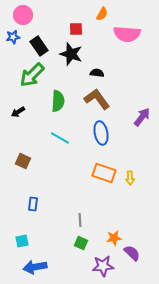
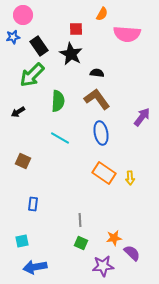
black star: rotated 10 degrees clockwise
orange rectangle: rotated 15 degrees clockwise
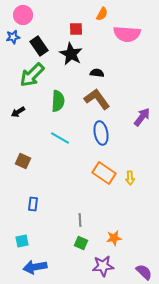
purple semicircle: moved 12 px right, 19 px down
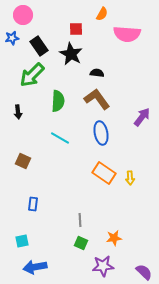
blue star: moved 1 px left, 1 px down
black arrow: rotated 64 degrees counterclockwise
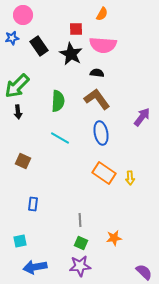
pink semicircle: moved 24 px left, 11 px down
green arrow: moved 15 px left, 11 px down
cyan square: moved 2 px left
purple star: moved 23 px left
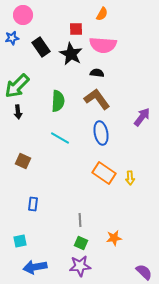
black rectangle: moved 2 px right, 1 px down
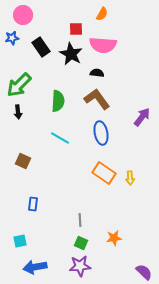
green arrow: moved 2 px right, 1 px up
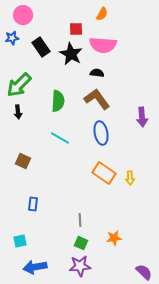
purple arrow: rotated 138 degrees clockwise
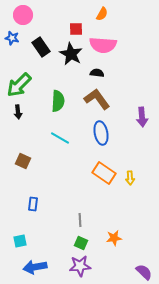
blue star: rotated 24 degrees clockwise
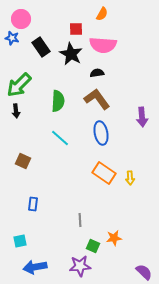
pink circle: moved 2 px left, 4 px down
black semicircle: rotated 16 degrees counterclockwise
black arrow: moved 2 px left, 1 px up
cyan line: rotated 12 degrees clockwise
green square: moved 12 px right, 3 px down
